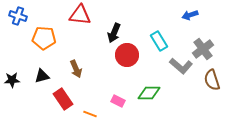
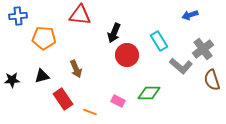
blue cross: rotated 24 degrees counterclockwise
orange line: moved 2 px up
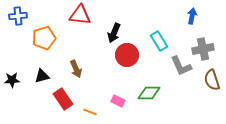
blue arrow: moved 2 px right, 1 px down; rotated 119 degrees clockwise
orange pentagon: rotated 20 degrees counterclockwise
gray cross: rotated 25 degrees clockwise
gray L-shape: rotated 25 degrees clockwise
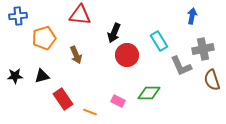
brown arrow: moved 14 px up
black star: moved 3 px right, 4 px up
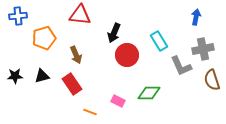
blue arrow: moved 4 px right, 1 px down
red rectangle: moved 9 px right, 15 px up
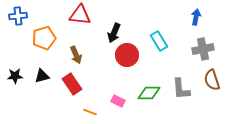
gray L-shape: moved 23 px down; rotated 20 degrees clockwise
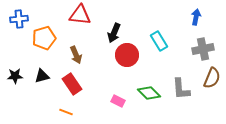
blue cross: moved 1 px right, 3 px down
brown semicircle: moved 2 px up; rotated 140 degrees counterclockwise
green diamond: rotated 45 degrees clockwise
orange line: moved 24 px left
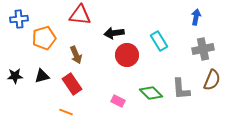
black arrow: rotated 60 degrees clockwise
brown semicircle: moved 2 px down
green diamond: moved 2 px right
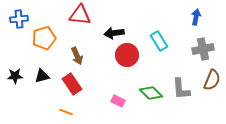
brown arrow: moved 1 px right, 1 px down
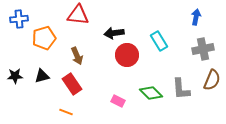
red triangle: moved 2 px left
